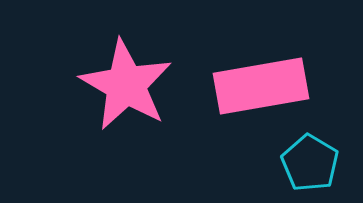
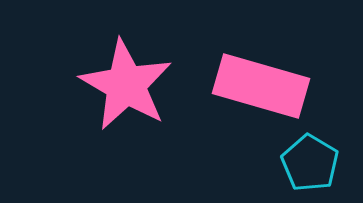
pink rectangle: rotated 26 degrees clockwise
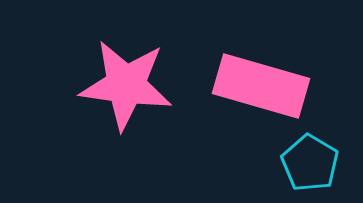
pink star: rotated 22 degrees counterclockwise
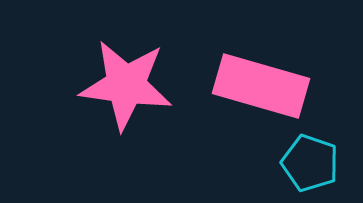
cyan pentagon: rotated 12 degrees counterclockwise
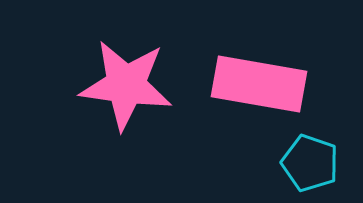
pink rectangle: moved 2 px left, 2 px up; rotated 6 degrees counterclockwise
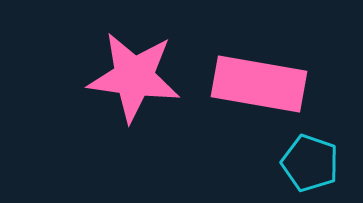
pink star: moved 8 px right, 8 px up
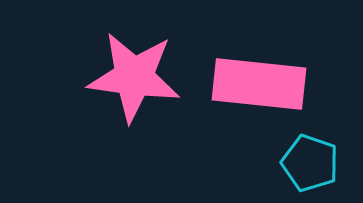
pink rectangle: rotated 4 degrees counterclockwise
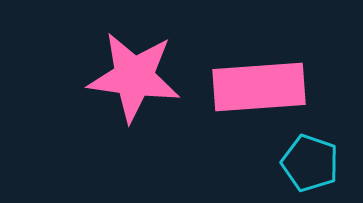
pink rectangle: moved 3 px down; rotated 10 degrees counterclockwise
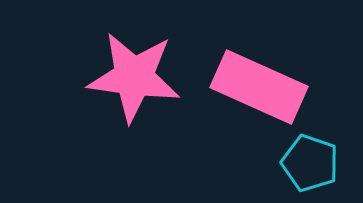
pink rectangle: rotated 28 degrees clockwise
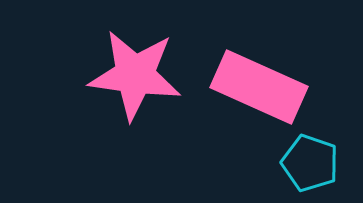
pink star: moved 1 px right, 2 px up
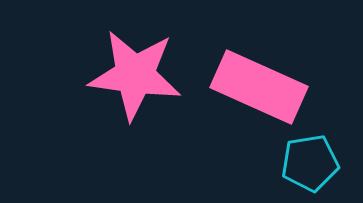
cyan pentagon: rotated 28 degrees counterclockwise
